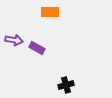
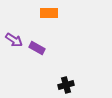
orange rectangle: moved 1 px left, 1 px down
purple arrow: rotated 24 degrees clockwise
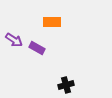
orange rectangle: moved 3 px right, 9 px down
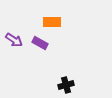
purple rectangle: moved 3 px right, 5 px up
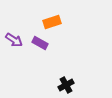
orange rectangle: rotated 18 degrees counterclockwise
black cross: rotated 14 degrees counterclockwise
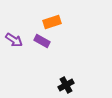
purple rectangle: moved 2 px right, 2 px up
